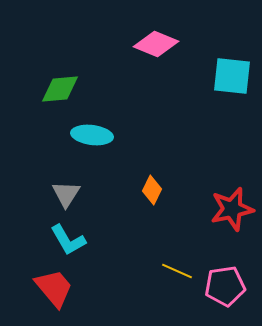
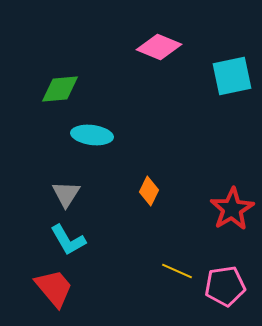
pink diamond: moved 3 px right, 3 px down
cyan square: rotated 18 degrees counterclockwise
orange diamond: moved 3 px left, 1 px down
red star: rotated 18 degrees counterclockwise
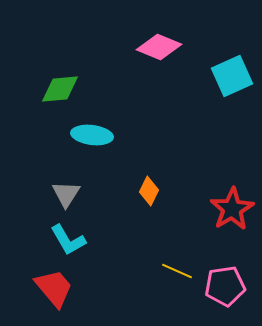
cyan square: rotated 12 degrees counterclockwise
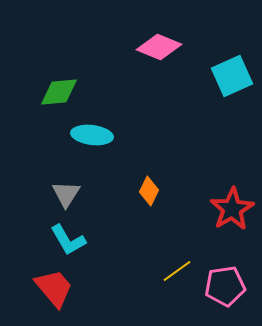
green diamond: moved 1 px left, 3 px down
yellow line: rotated 60 degrees counterclockwise
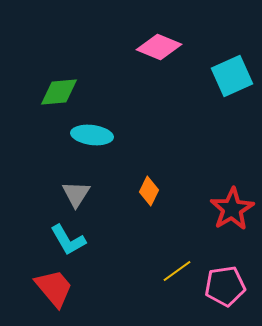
gray triangle: moved 10 px right
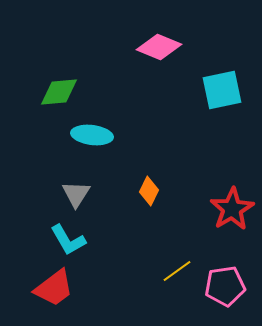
cyan square: moved 10 px left, 14 px down; rotated 12 degrees clockwise
red trapezoid: rotated 93 degrees clockwise
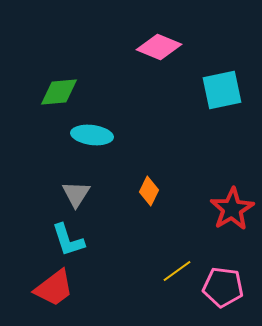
cyan L-shape: rotated 12 degrees clockwise
pink pentagon: moved 2 px left, 1 px down; rotated 15 degrees clockwise
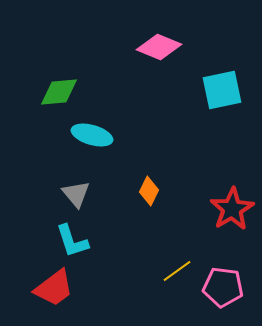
cyan ellipse: rotated 9 degrees clockwise
gray triangle: rotated 12 degrees counterclockwise
cyan L-shape: moved 4 px right, 1 px down
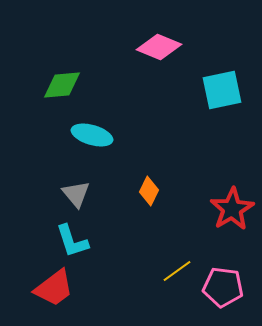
green diamond: moved 3 px right, 7 px up
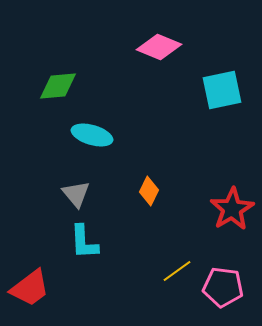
green diamond: moved 4 px left, 1 px down
cyan L-shape: moved 12 px right, 1 px down; rotated 15 degrees clockwise
red trapezoid: moved 24 px left
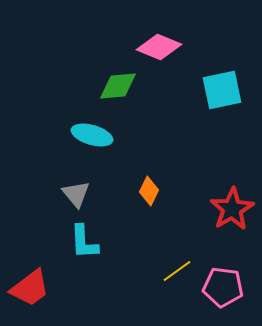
green diamond: moved 60 px right
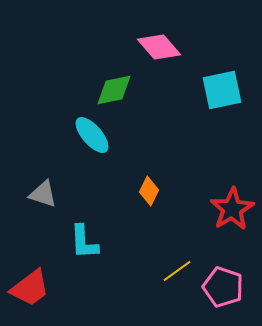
pink diamond: rotated 27 degrees clockwise
green diamond: moved 4 px left, 4 px down; rotated 6 degrees counterclockwise
cyan ellipse: rotated 33 degrees clockwise
gray triangle: moved 33 px left; rotated 32 degrees counterclockwise
pink pentagon: rotated 12 degrees clockwise
